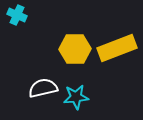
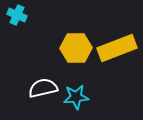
yellow hexagon: moved 1 px right, 1 px up
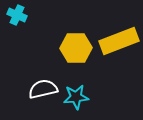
yellow rectangle: moved 2 px right, 7 px up
white semicircle: moved 1 px down
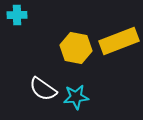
cyan cross: rotated 24 degrees counterclockwise
yellow hexagon: rotated 12 degrees clockwise
white semicircle: rotated 132 degrees counterclockwise
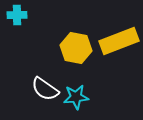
white semicircle: moved 2 px right
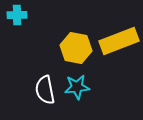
white semicircle: moved 1 px down; rotated 44 degrees clockwise
cyan star: moved 1 px right, 10 px up
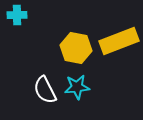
white semicircle: rotated 16 degrees counterclockwise
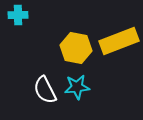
cyan cross: moved 1 px right
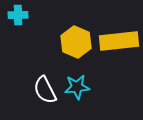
yellow rectangle: rotated 15 degrees clockwise
yellow hexagon: moved 6 px up; rotated 12 degrees clockwise
